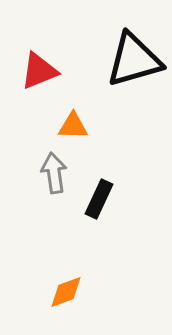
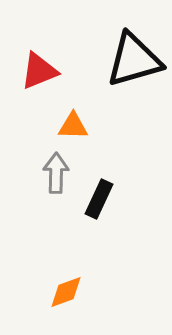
gray arrow: moved 2 px right; rotated 9 degrees clockwise
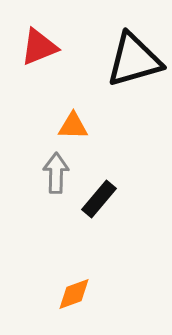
red triangle: moved 24 px up
black rectangle: rotated 15 degrees clockwise
orange diamond: moved 8 px right, 2 px down
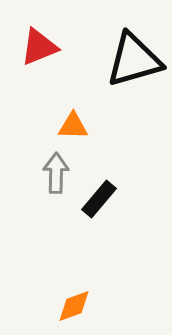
orange diamond: moved 12 px down
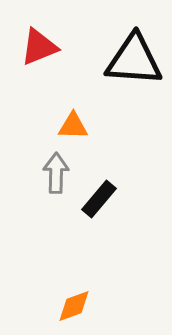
black triangle: rotated 20 degrees clockwise
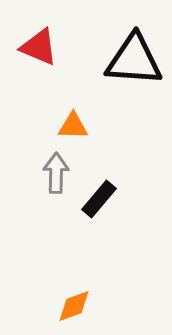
red triangle: rotated 45 degrees clockwise
